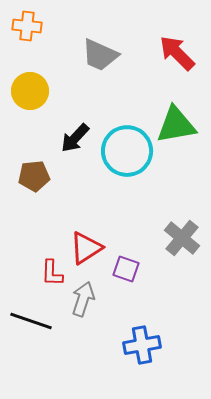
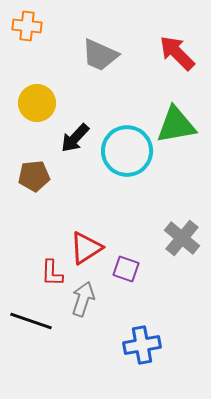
yellow circle: moved 7 px right, 12 px down
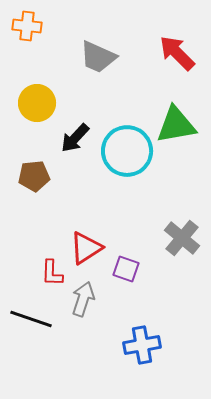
gray trapezoid: moved 2 px left, 2 px down
black line: moved 2 px up
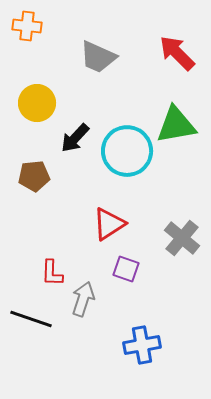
red triangle: moved 23 px right, 24 px up
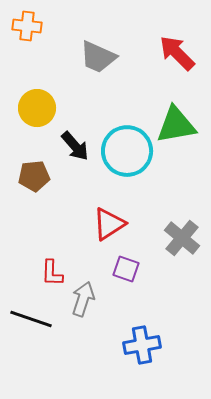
yellow circle: moved 5 px down
black arrow: moved 8 px down; rotated 84 degrees counterclockwise
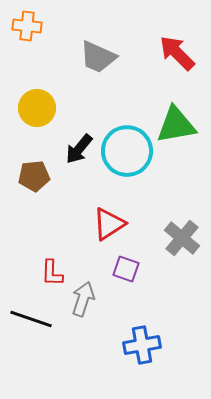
black arrow: moved 4 px right, 3 px down; rotated 80 degrees clockwise
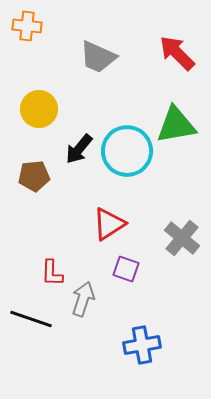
yellow circle: moved 2 px right, 1 px down
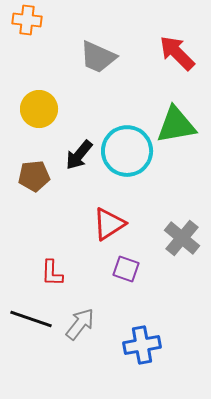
orange cross: moved 6 px up
black arrow: moved 6 px down
gray arrow: moved 3 px left, 25 px down; rotated 20 degrees clockwise
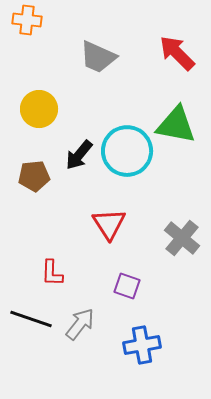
green triangle: rotated 21 degrees clockwise
red triangle: rotated 30 degrees counterclockwise
purple square: moved 1 px right, 17 px down
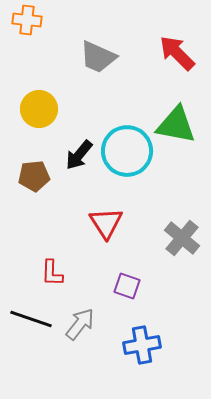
red triangle: moved 3 px left, 1 px up
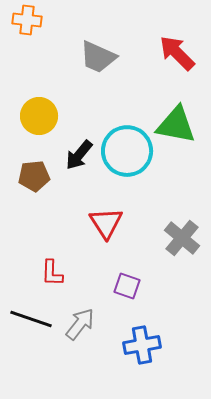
yellow circle: moved 7 px down
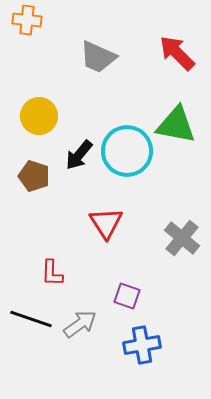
brown pentagon: rotated 24 degrees clockwise
purple square: moved 10 px down
gray arrow: rotated 16 degrees clockwise
